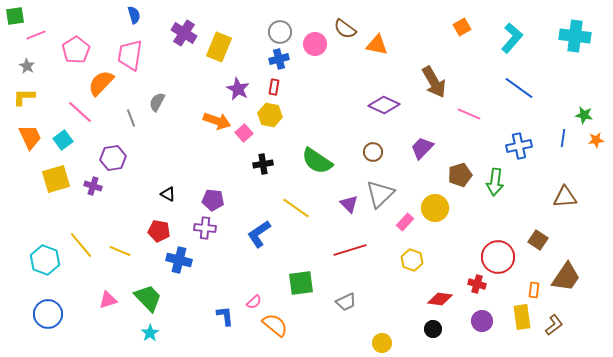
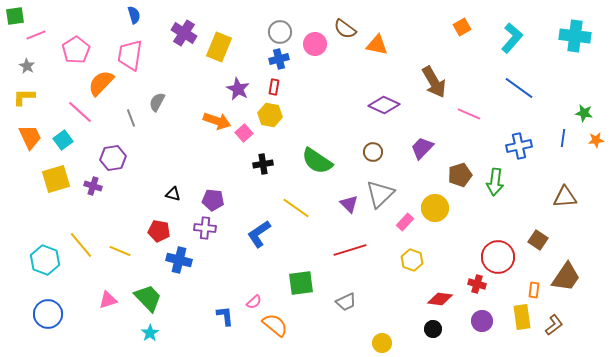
green star at (584, 115): moved 2 px up
black triangle at (168, 194): moved 5 px right; rotated 14 degrees counterclockwise
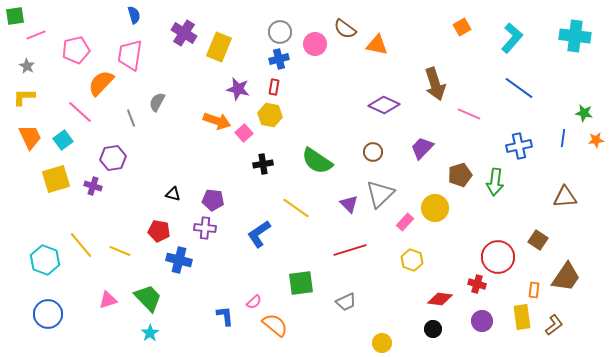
pink pentagon at (76, 50): rotated 20 degrees clockwise
brown arrow at (434, 82): moved 1 px right, 2 px down; rotated 12 degrees clockwise
purple star at (238, 89): rotated 15 degrees counterclockwise
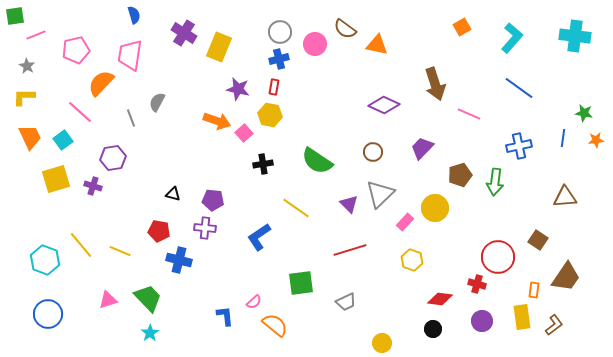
blue L-shape at (259, 234): moved 3 px down
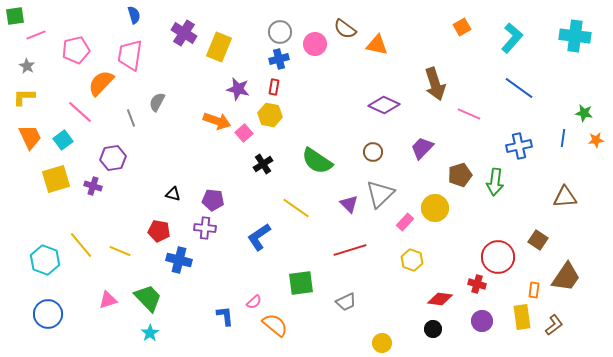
black cross at (263, 164): rotated 24 degrees counterclockwise
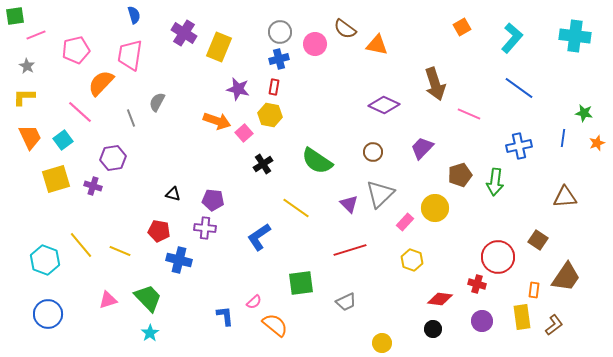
orange star at (596, 140): moved 1 px right, 3 px down; rotated 14 degrees counterclockwise
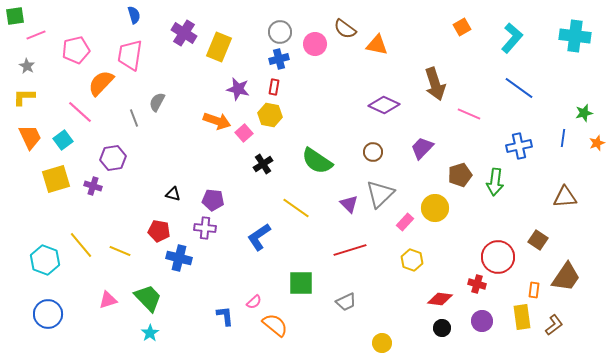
green star at (584, 113): rotated 24 degrees counterclockwise
gray line at (131, 118): moved 3 px right
blue cross at (179, 260): moved 2 px up
green square at (301, 283): rotated 8 degrees clockwise
black circle at (433, 329): moved 9 px right, 1 px up
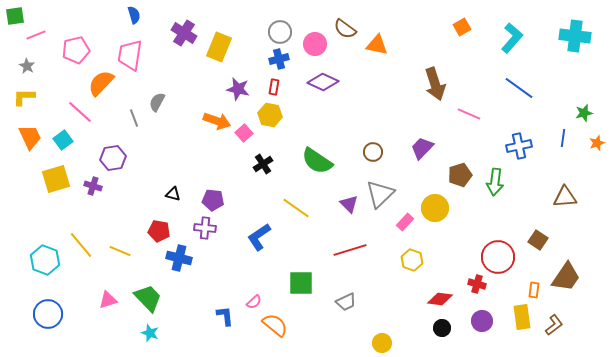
purple diamond at (384, 105): moved 61 px left, 23 px up
cyan star at (150, 333): rotated 18 degrees counterclockwise
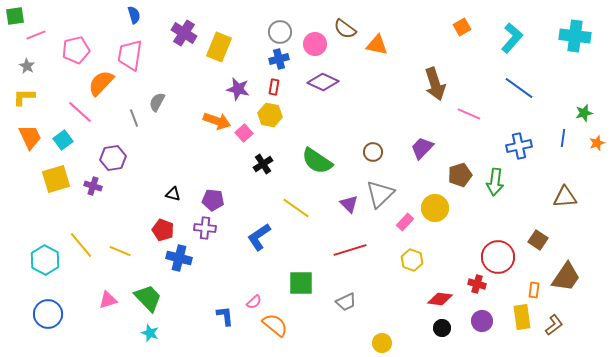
red pentagon at (159, 231): moved 4 px right, 1 px up; rotated 10 degrees clockwise
cyan hexagon at (45, 260): rotated 8 degrees clockwise
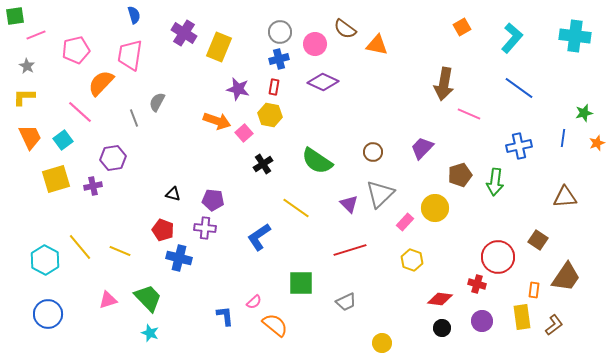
brown arrow at (435, 84): moved 9 px right; rotated 28 degrees clockwise
purple cross at (93, 186): rotated 30 degrees counterclockwise
yellow line at (81, 245): moved 1 px left, 2 px down
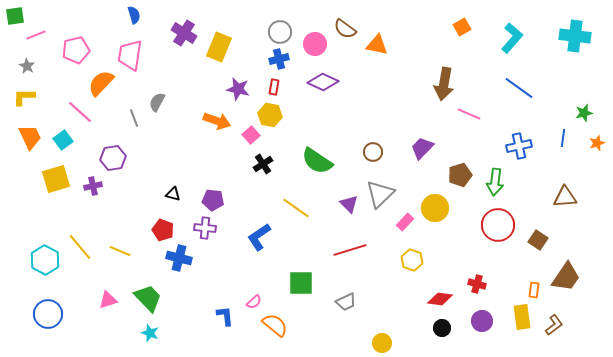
pink square at (244, 133): moved 7 px right, 2 px down
red circle at (498, 257): moved 32 px up
